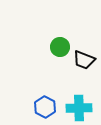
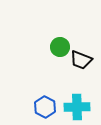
black trapezoid: moved 3 px left
cyan cross: moved 2 px left, 1 px up
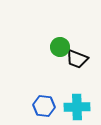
black trapezoid: moved 4 px left, 1 px up
blue hexagon: moved 1 px left, 1 px up; rotated 20 degrees counterclockwise
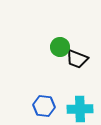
cyan cross: moved 3 px right, 2 px down
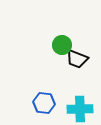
green circle: moved 2 px right, 2 px up
blue hexagon: moved 3 px up
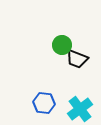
cyan cross: rotated 35 degrees counterclockwise
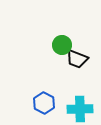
blue hexagon: rotated 20 degrees clockwise
cyan cross: rotated 35 degrees clockwise
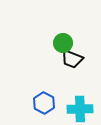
green circle: moved 1 px right, 2 px up
black trapezoid: moved 5 px left
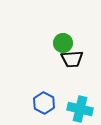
black trapezoid: rotated 25 degrees counterclockwise
cyan cross: rotated 15 degrees clockwise
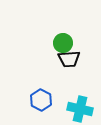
black trapezoid: moved 3 px left
blue hexagon: moved 3 px left, 3 px up
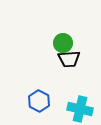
blue hexagon: moved 2 px left, 1 px down
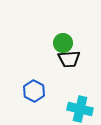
blue hexagon: moved 5 px left, 10 px up
